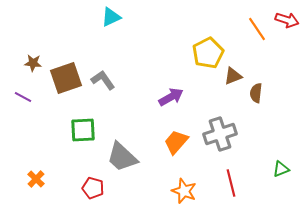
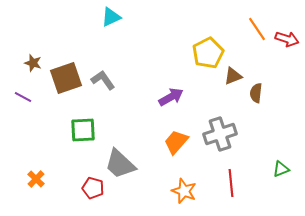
red arrow: moved 19 px down
brown star: rotated 12 degrees clockwise
gray trapezoid: moved 2 px left, 7 px down
red line: rotated 8 degrees clockwise
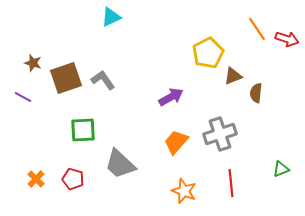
red pentagon: moved 20 px left, 9 px up
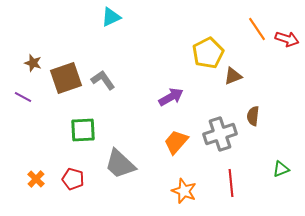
brown semicircle: moved 3 px left, 23 px down
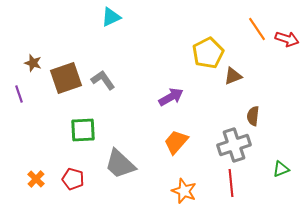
purple line: moved 4 px left, 3 px up; rotated 42 degrees clockwise
gray cross: moved 14 px right, 11 px down
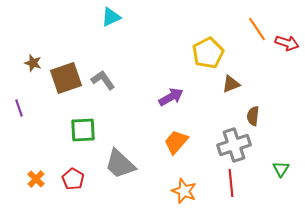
red arrow: moved 4 px down
brown triangle: moved 2 px left, 8 px down
purple line: moved 14 px down
green triangle: rotated 36 degrees counterclockwise
red pentagon: rotated 15 degrees clockwise
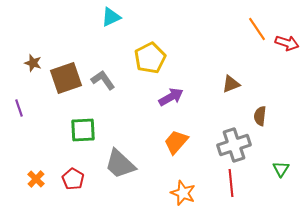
yellow pentagon: moved 58 px left, 5 px down
brown semicircle: moved 7 px right
orange star: moved 1 px left, 2 px down
